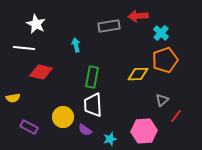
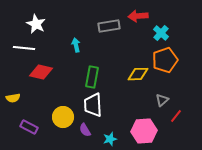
purple semicircle: rotated 24 degrees clockwise
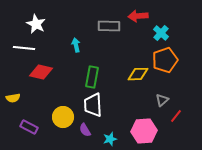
gray rectangle: rotated 10 degrees clockwise
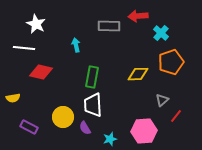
orange pentagon: moved 6 px right, 2 px down
purple semicircle: moved 2 px up
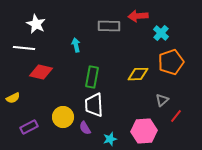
yellow semicircle: rotated 16 degrees counterclockwise
white trapezoid: moved 1 px right
purple rectangle: rotated 54 degrees counterclockwise
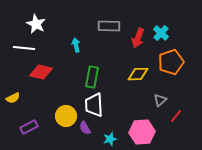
red arrow: moved 22 px down; rotated 66 degrees counterclockwise
gray triangle: moved 2 px left
yellow circle: moved 3 px right, 1 px up
pink hexagon: moved 2 px left, 1 px down
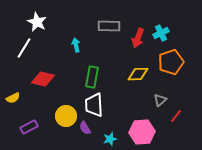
white star: moved 1 px right, 2 px up
cyan cross: rotated 21 degrees clockwise
white line: rotated 65 degrees counterclockwise
red diamond: moved 2 px right, 7 px down
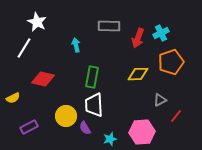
gray triangle: rotated 16 degrees clockwise
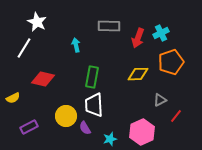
pink hexagon: rotated 20 degrees counterclockwise
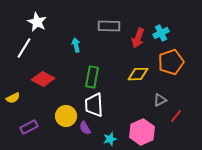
red diamond: rotated 15 degrees clockwise
